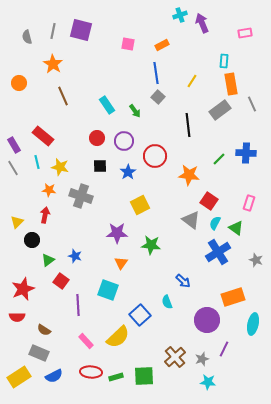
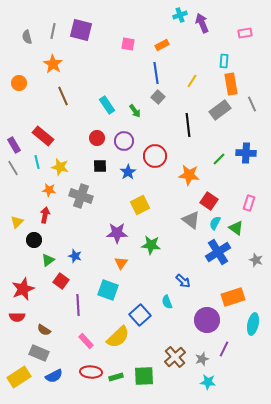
black circle at (32, 240): moved 2 px right
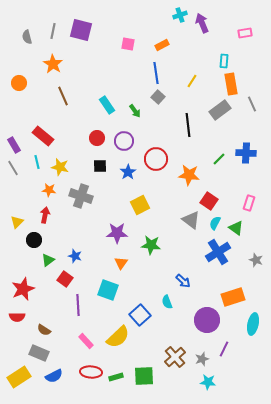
red circle at (155, 156): moved 1 px right, 3 px down
red square at (61, 281): moved 4 px right, 2 px up
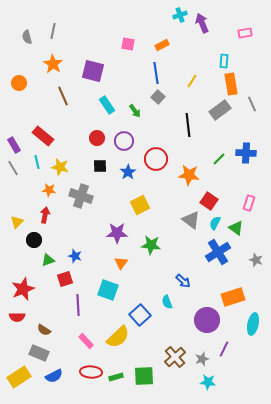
purple square at (81, 30): moved 12 px right, 41 px down
green triangle at (48, 260): rotated 16 degrees clockwise
red square at (65, 279): rotated 35 degrees clockwise
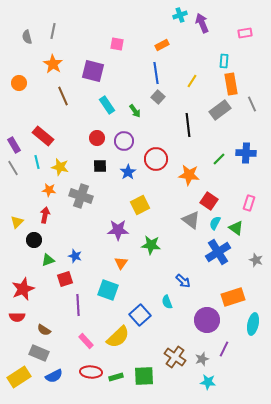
pink square at (128, 44): moved 11 px left
purple star at (117, 233): moved 1 px right, 3 px up
brown cross at (175, 357): rotated 15 degrees counterclockwise
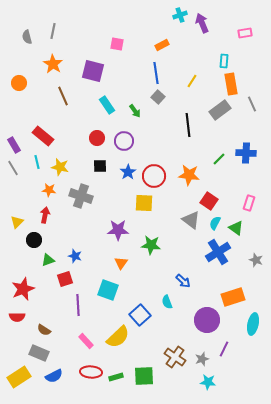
red circle at (156, 159): moved 2 px left, 17 px down
yellow square at (140, 205): moved 4 px right, 2 px up; rotated 30 degrees clockwise
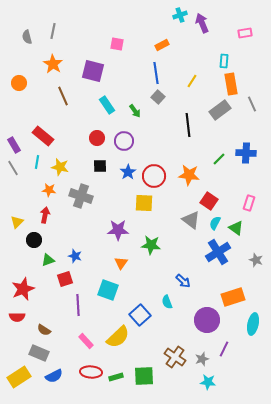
cyan line at (37, 162): rotated 24 degrees clockwise
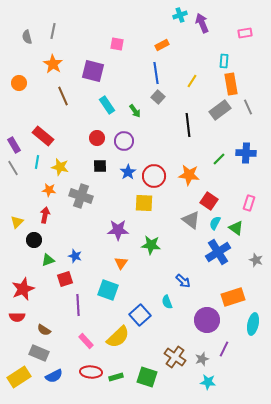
gray line at (252, 104): moved 4 px left, 3 px down
green square at (144, 376): moved 3 px right, 1 px down; rotated 20 degrees clockwise
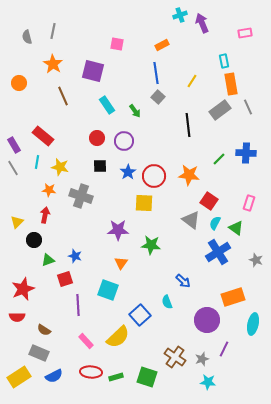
cyan rectangle at (224, 61): rotated 16 degrees counterclockwise
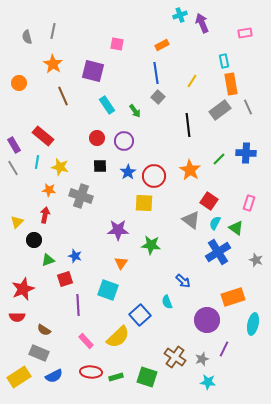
orange star at (189, 175): moved 1 px right, 5 px up; rotated 25 degrees clockwise
